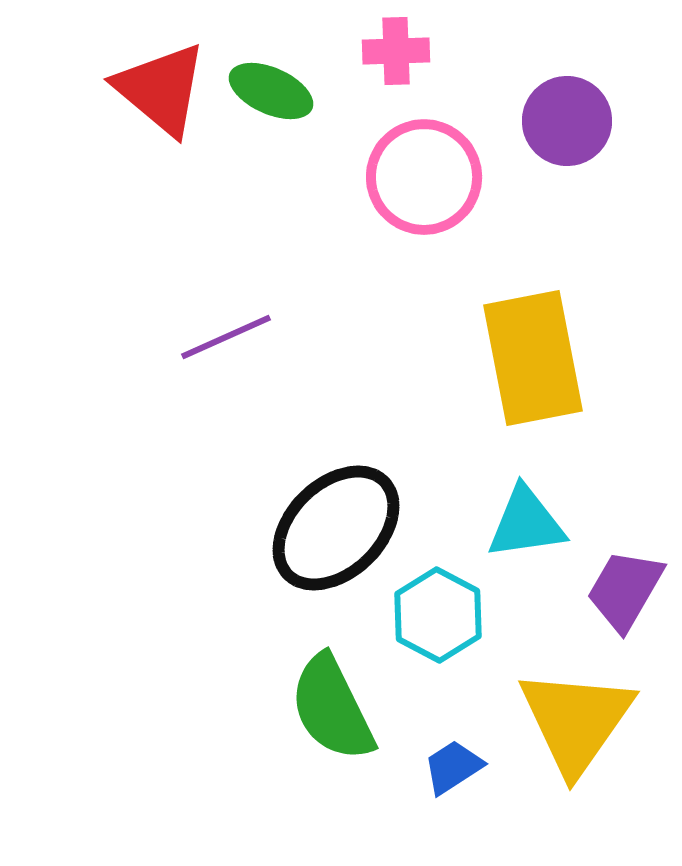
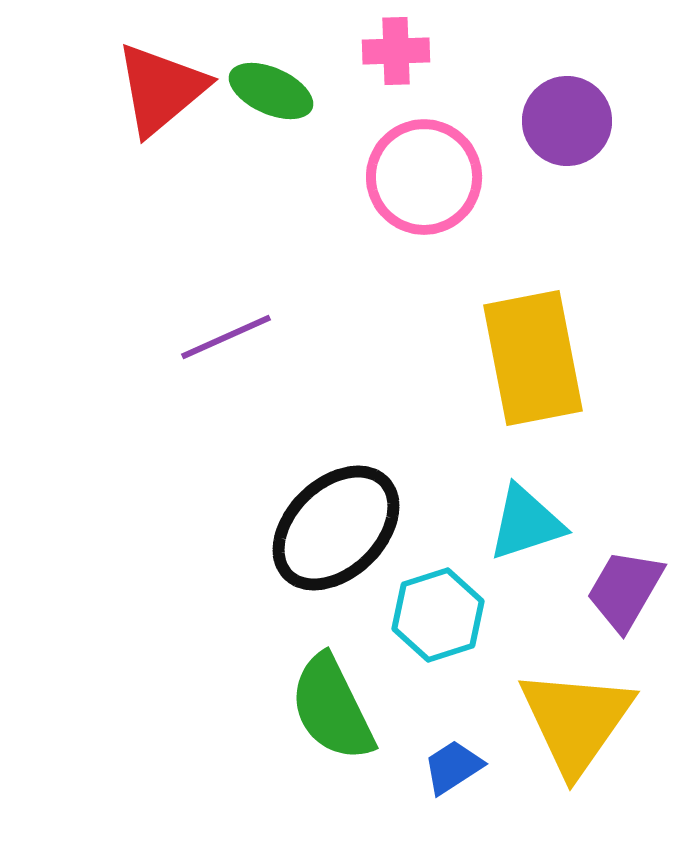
red triangle: rotated 40 degrees clockwise
cyan triangle: rotated 10 degrees counterclockwise
cyan hexagon: rotated 14 degrees clockwise
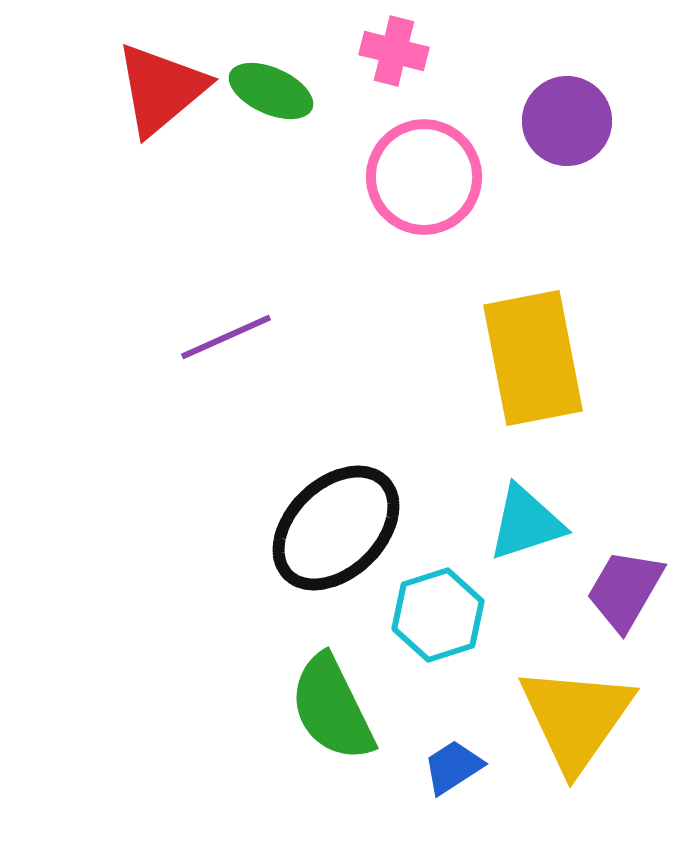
pink cross: moved 2 px left; rotated 16 degrees clockwise
yellow triangle: moved 3 px up
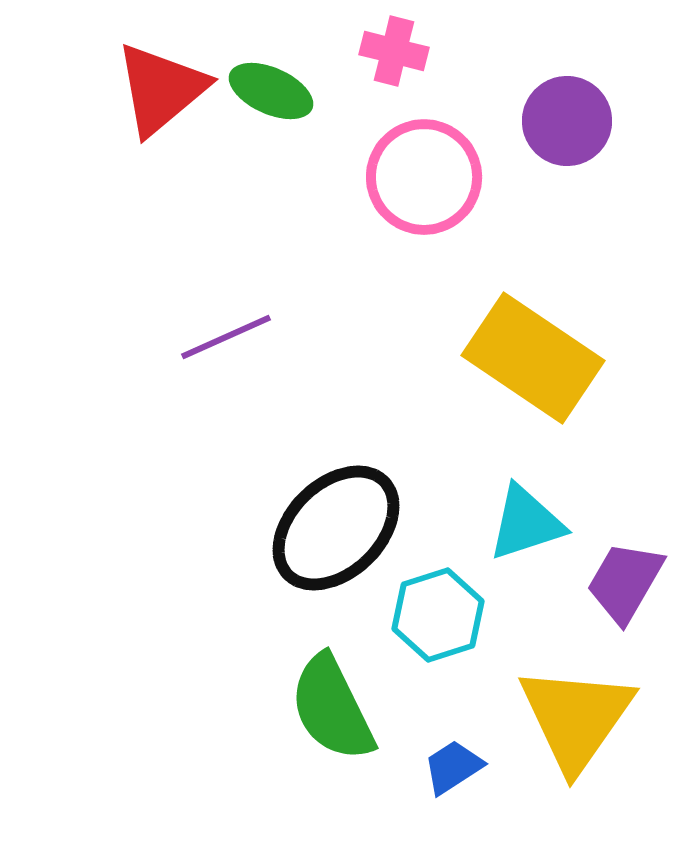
yellow rectangle: rotated 45 degrees counterclockwise
purple trapezoid: moved 8 px up
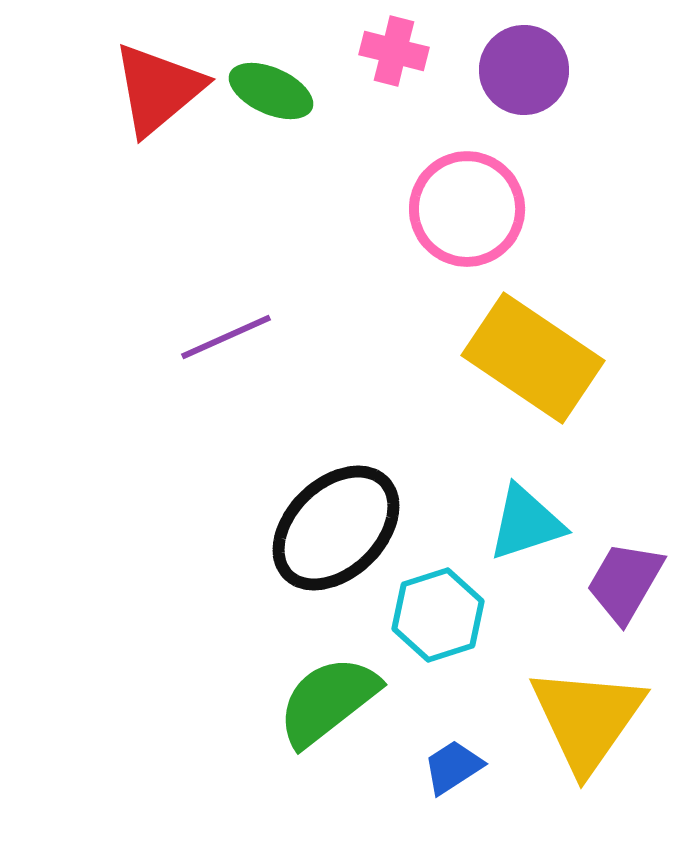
red triangle: moved 3 px left
purple circle: moved 43 px left, 51 px up
pink circle: moved 43 px right, 32 px down
green semicircle: moved 4 px left, 7 px up; rotated 78 degrees clockwise
yellow triangle: moved 11 px right, 1 px down
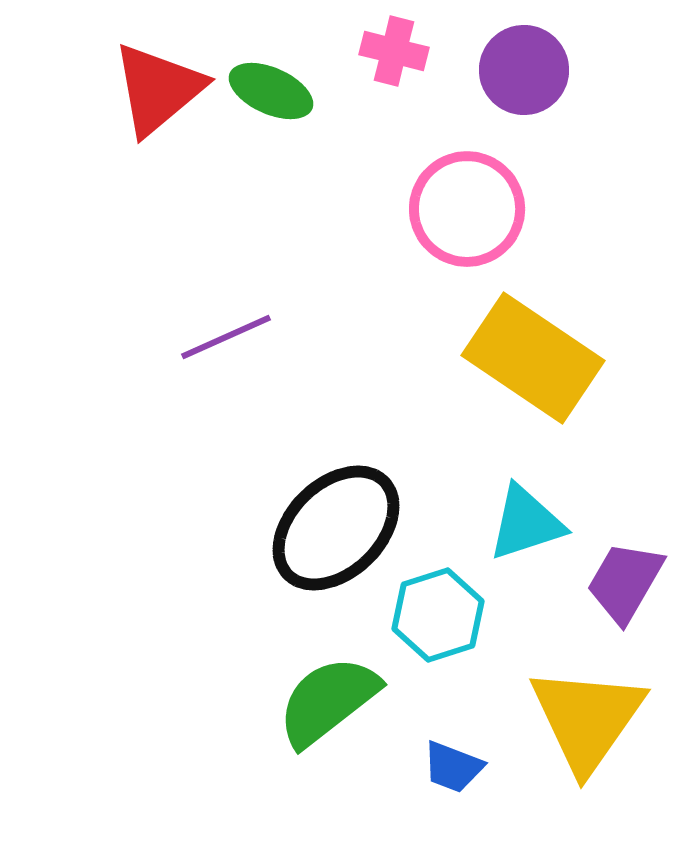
blue trapezoid: rotated 126 degrees counterclockwise
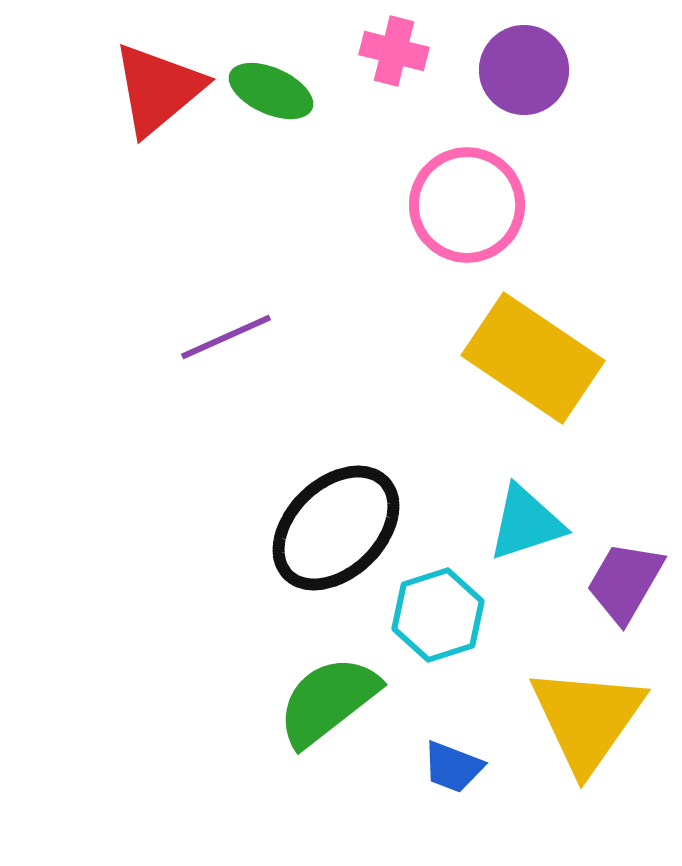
pink circle: moved 4 px up
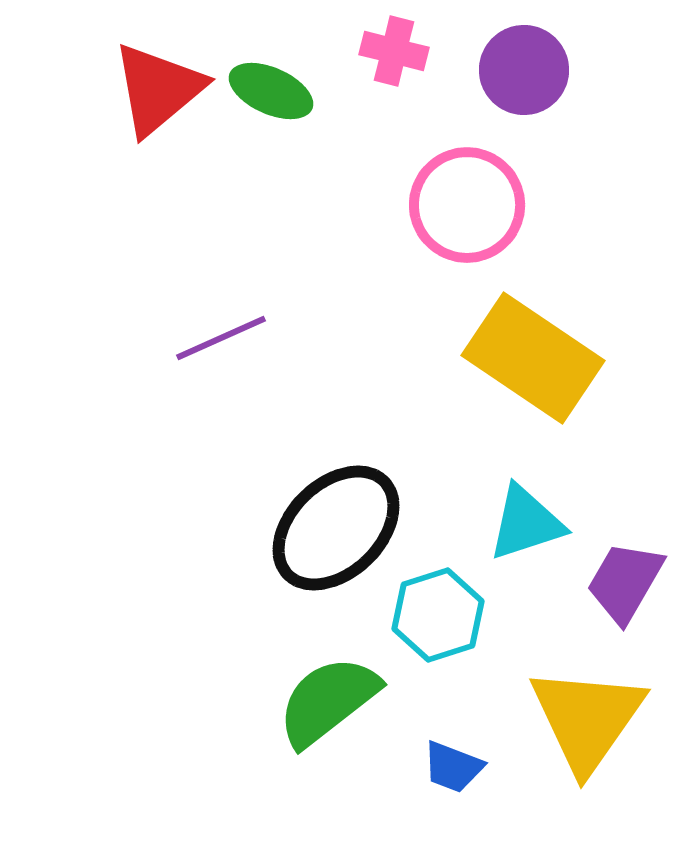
purple line: moved 5 px left, 1 px down
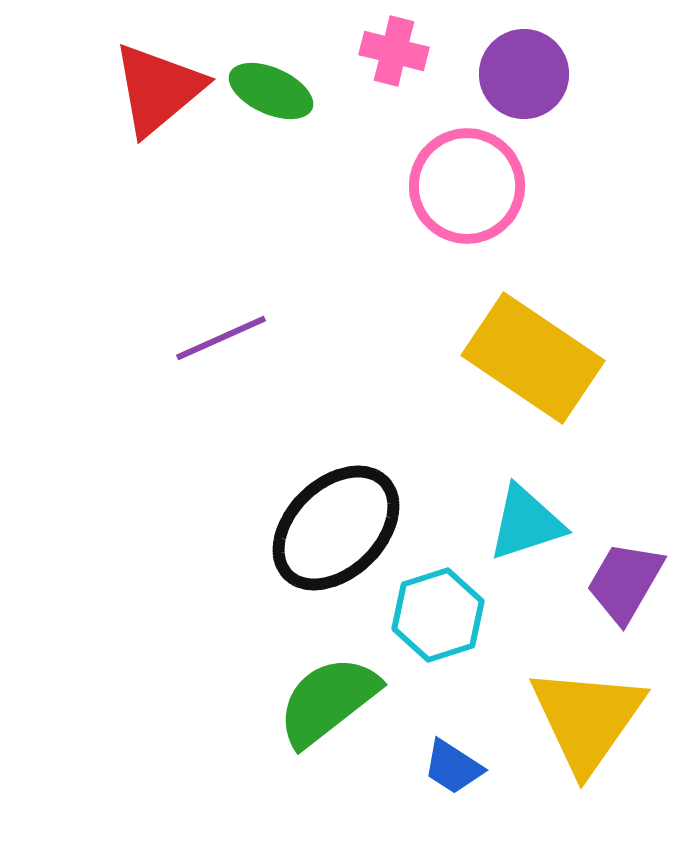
purple circle: moved 4 px down
pink circle: moved 19 px up
blue trapezoid: rotated 12 degrees clockwise
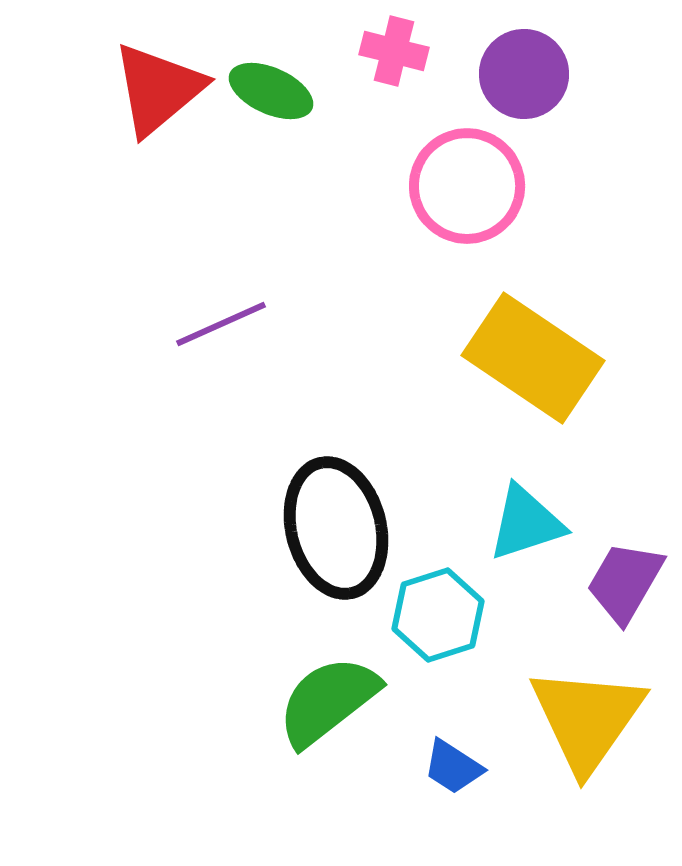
purple line: moved 14 px up
black ellipse: rotated 60 degrees counterclockwise
